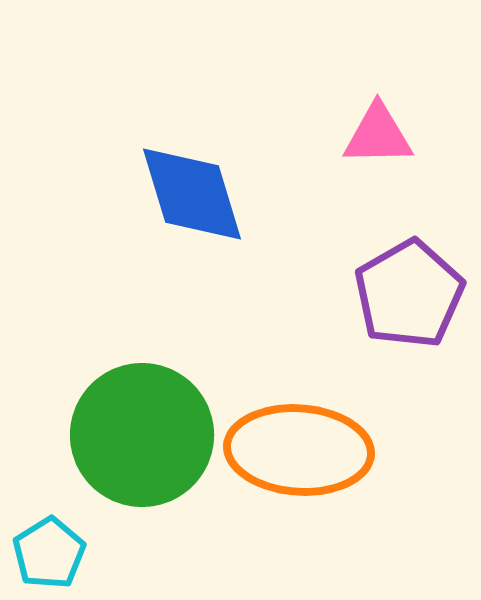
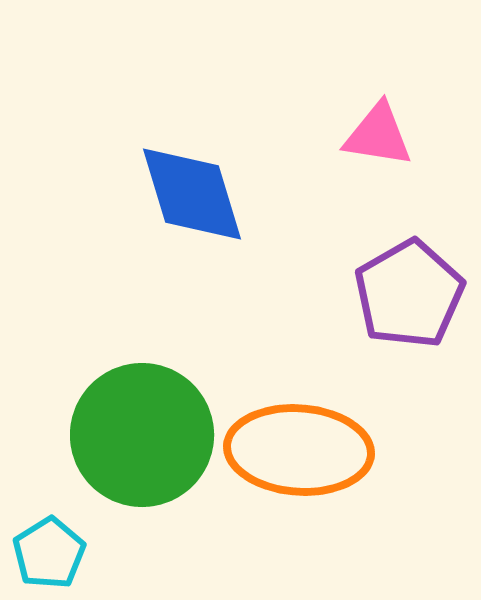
pink triangle: rotated 10 degrees clockwise
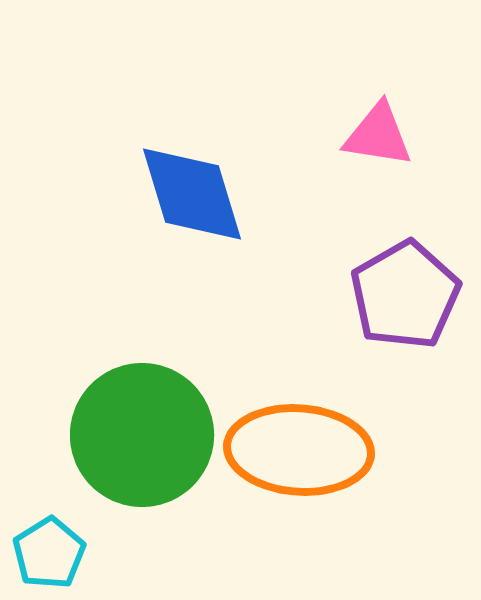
purple pentagon: moved 4 px left, 1 px down
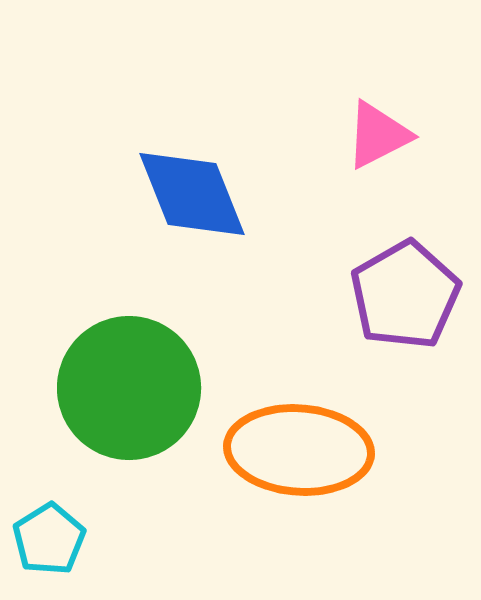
pink triangle: rotated 36 degrees counterclockwise
blue diamond: rotated 5 degrees counterclockwise
green circle: moved 13 px left, 47 px up
cyan pentagon: moved 14 px up
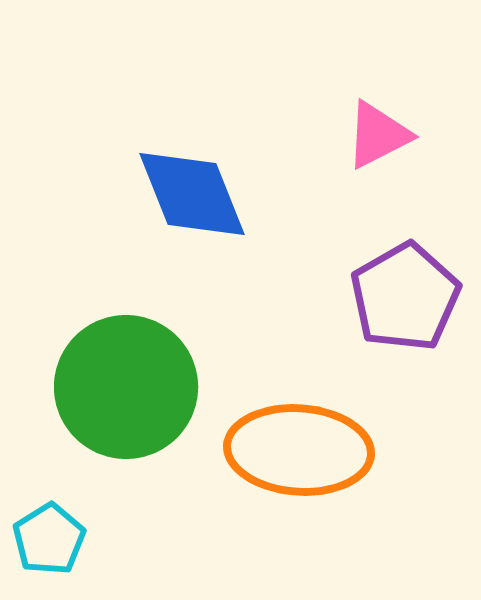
purple pentagon: moved 2 px down
green circle: moved 3 px left, 1 px up
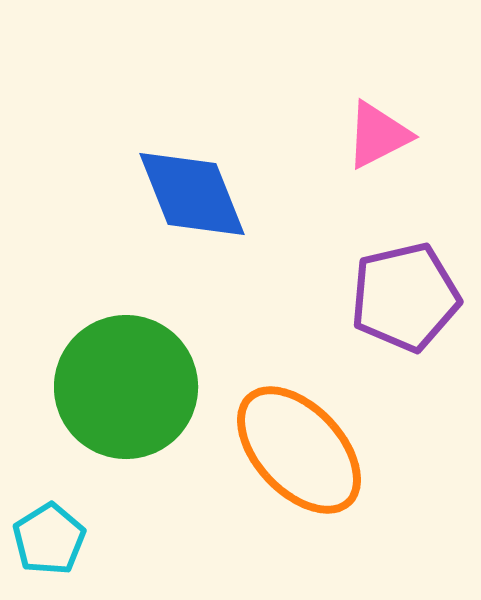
purple pentagon: rotated 17 degrees clockwise
orange ellipse: rotated 43 degrees clockwise
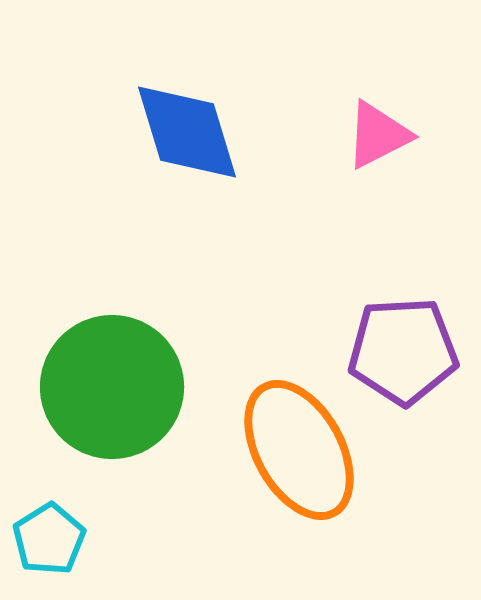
blue diamond: moved 5 px left, 62 px up; rotated 5 degrees clockwise
purple pentagon: moved 2 px left, 54 px down; rotated 10 degrees clockwise
green circle: moved 14 px left
orange ellipse: rotated 14 degrees clockwise
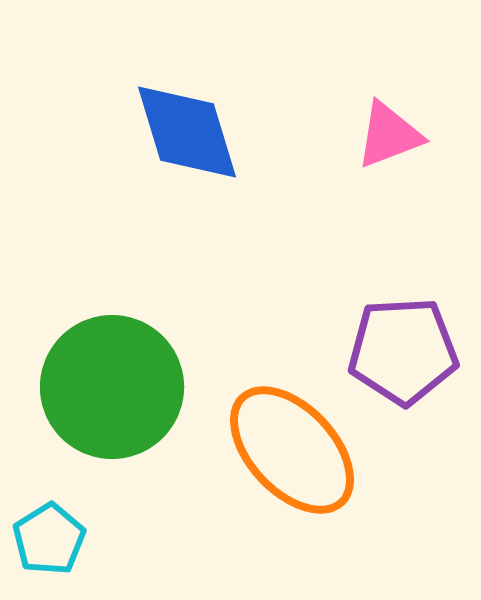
pink triangle: moved 11 px right; rotated 6 degrees clockwise
orange ellipse: moved 7 px left; rotated 14 degrees counterclockwise
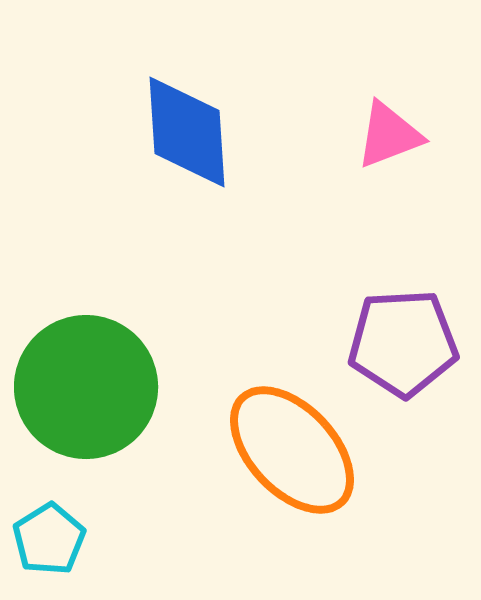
blue diamond: rotated 13 degrees clockwise
purple pentagon: moved 8 px up
green circle: moved 26 px left
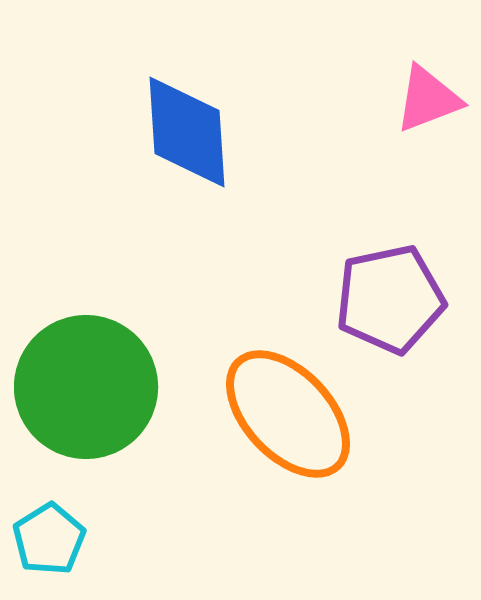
pink triangle: moved 39 px right, 36 px up
purple pentagon: moved 13 px left, 44 px up; rotated 9 degrees counterclockwise
orange ellipse: moved 4 px left, 36 px up
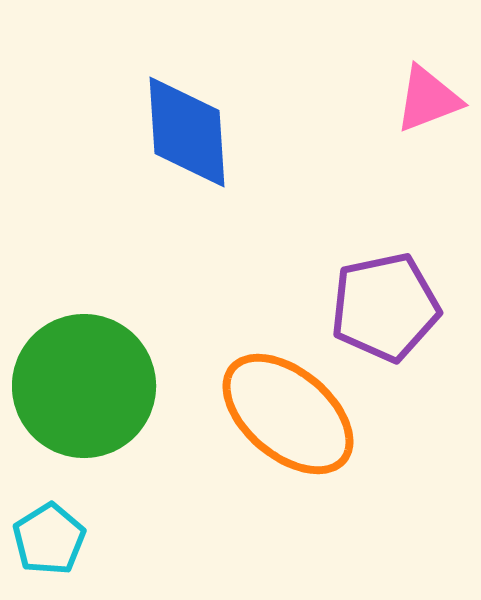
purple pentagon: moved 5 px left, 8 px down
green circle: moved 2 px left, 1 px up
orange ellipse: rotated 7 degrees counterclockwise
